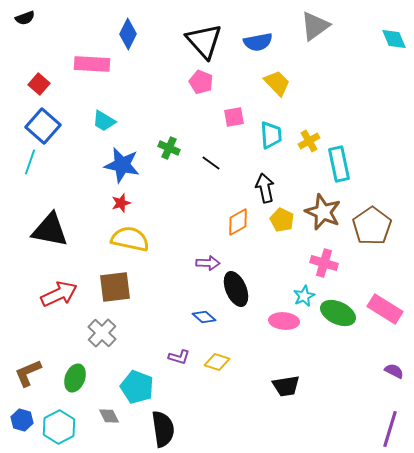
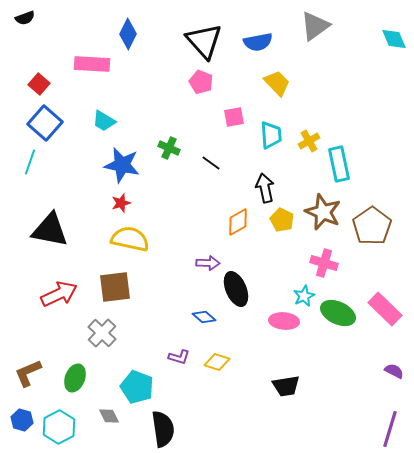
blue square at (43, 126): moved 2 px right, 3 px up
pink rectangle at (385, 309): rotated 12 degrees clockwise
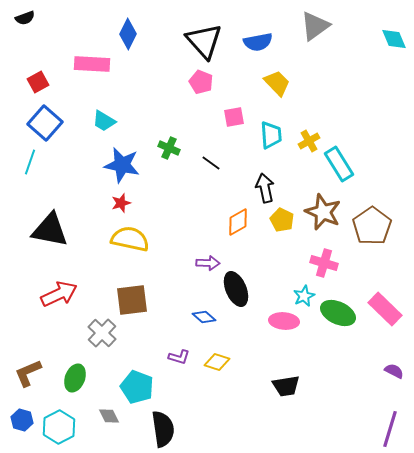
red square at (39, 84): moved 1 px left, 2 px up; rotated 20 degrees clockwise
cyan rectangle at (339, 164): rotated 20 degrees counterclockwise
brown square at (115, 287): moved 17 px right, 13 px down
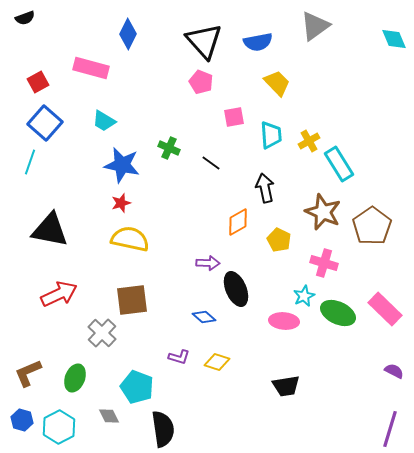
pink rectangle at (92, 64): moved 1 px left, 4 px down; rotated 12 degrees clockwise
yellow pentagon at (282, 220): moved 3 px left, 20 px down
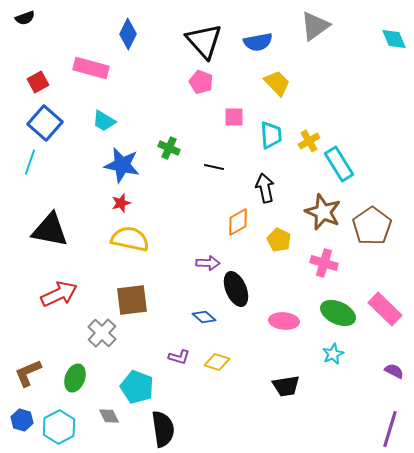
pink square at (234, 117): rotated 10 degrees clockwise
black line at (211, 163): moved 3 px right, 4 px down; rotated 24 degrees counterclockwise
cyan star at (304, 296): moved 29 px right, 58 px down
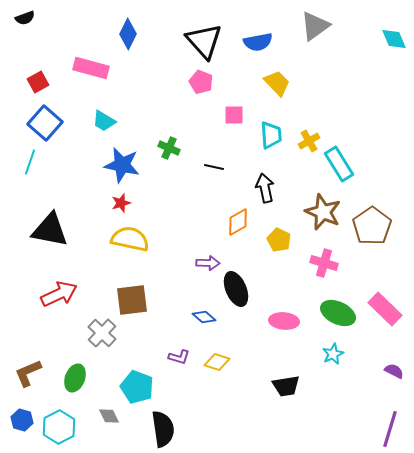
pink square at (234, 117): moved 2 px up
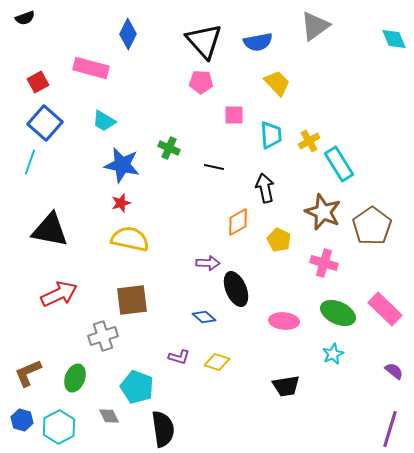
pink pentagon at (201, 82): rotated 20 degrees counterclockwise
gray cross at (102, 333): moved 1 px right, 3 px down; rotated 28 degrees clockwise
purple semicircle at (394, 371): rotated 12 degrees clockwise
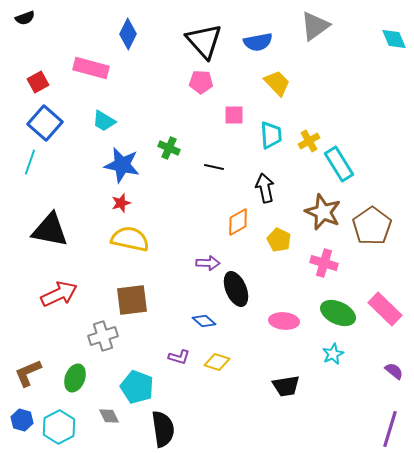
blue diamond at (204, 317): moved 4 px down
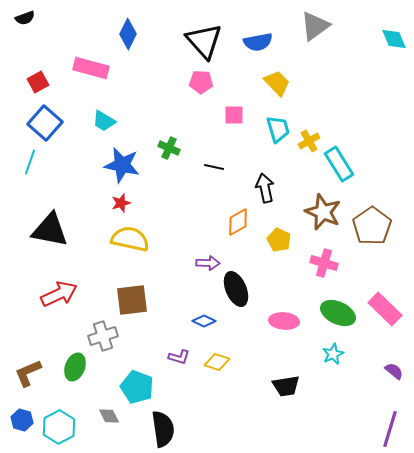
cyan trapezoid at (271, 135): moved 7 px right, 6 px up; rotated 12 degrees counterclockwise
blue diamond at (204, 321): rotated 15 degrees counterclockwise
green ellipse at (75, 378): moved 11 px up
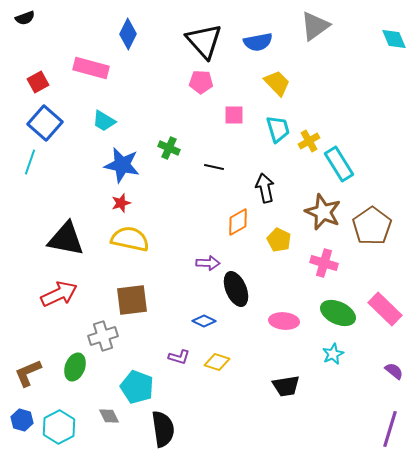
black triangle at (50, 230): moved 16 px right, 9 px down
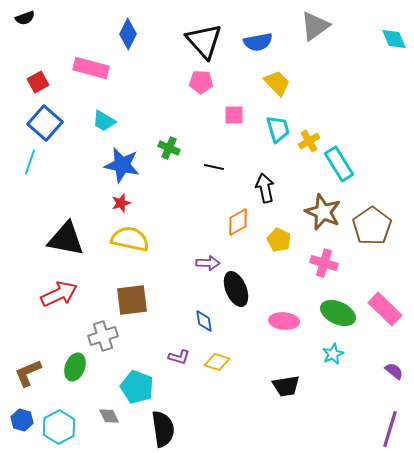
blue diamond at (204, 321): rotated 55 degrees clockwise
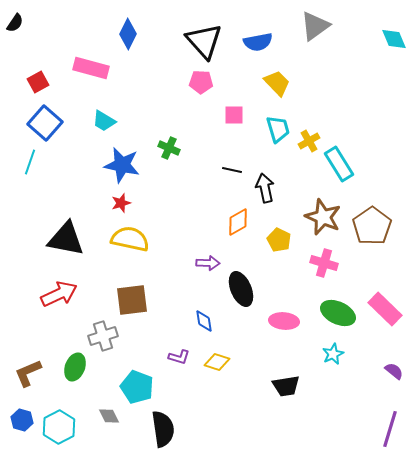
black semicircle at (25, 18): moved 10 px left, 5 px down; rotated 36 degrees counterclockwise
black line at (214, 167): moved 18 px right, 3 px down
brown star at (323, 212): moved 5 px down
black ellipse at (236, 289): moved 5 px right
